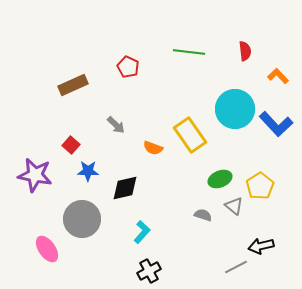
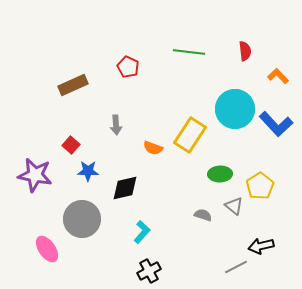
gray arrow: rotated 42 degrees clockwise
yellow rectangle: rotated 68 degrees clockwise
green ellipse: moved 5 px up; rotated 20 degrees clockwise
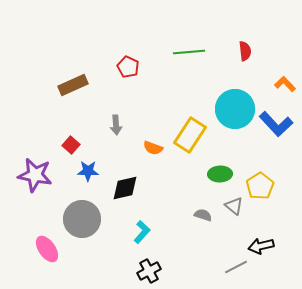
green line: rotated 12 degrees counterclockwise
orange L-shape: moved 7 px right, 8 px down
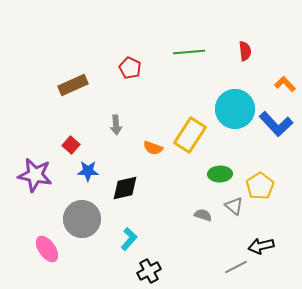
red pentagon: moved 2 px right, 1 px down
cyan L-shape: moved 13 px left, 7 px down
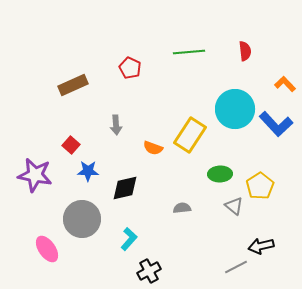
gray semicircle: moved 21 px left, 7 px up; rotated 24 degrees counterclockwise
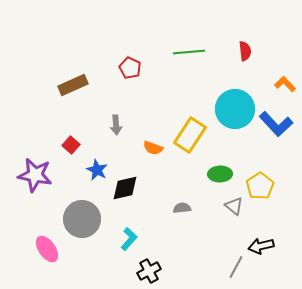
blue star: moved 9 px right, 1 px up; rotated 25 degrees clockwise
gray line: rotated 35 degrees counterclockwise
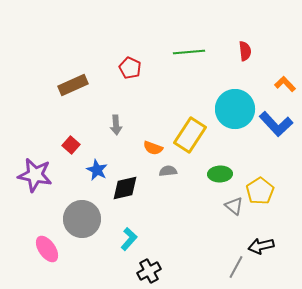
yellow pentagon: moved 5 px down
gray semicircle: moved 14 px left, 37 px up
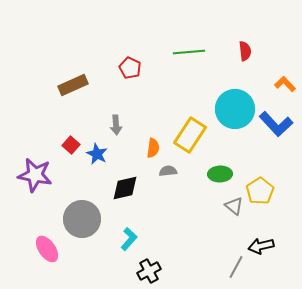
orange semicircle: rotated 102 degrees counterclockwise
blue star: moved 16 px up
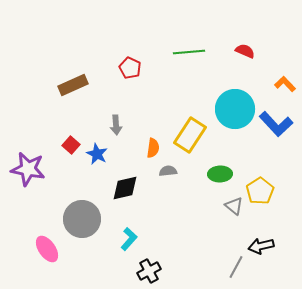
red semicircle: rotated 60 degrees counterclockwise
purple star: moved 7 px left, 6 px up
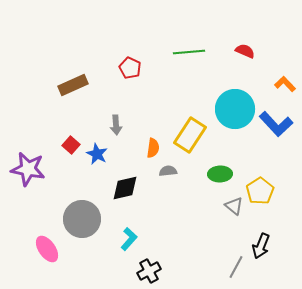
black arrow: rotated 55 degrees counterclockwise
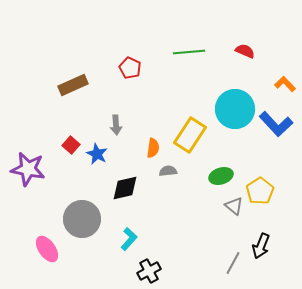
green ellipse: moved 1 px right, 2 px down; rotated 15 degrees counterclockwise
gray line: moved 3 px left, 4 px up
